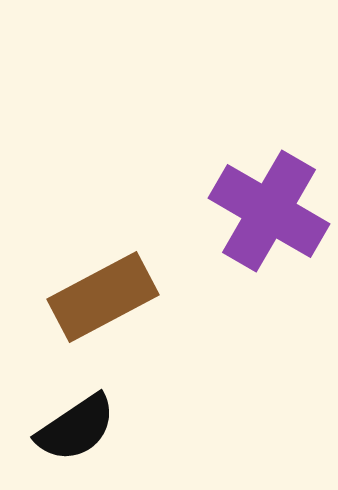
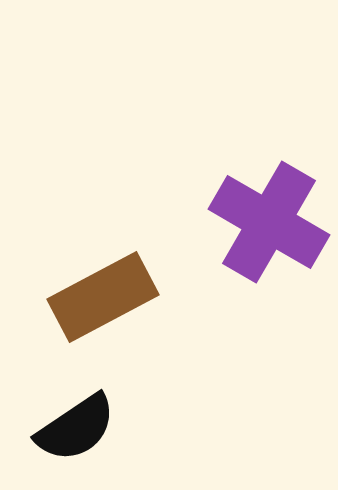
purple cross: moved 11 px down
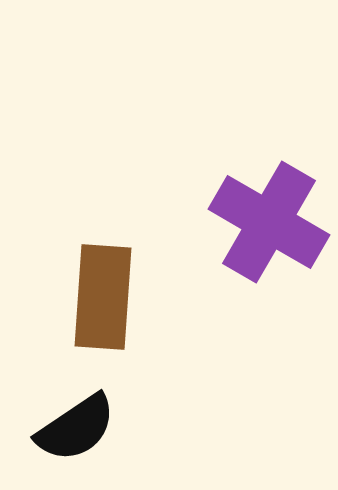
brown rectangle: rotated 58 degrees counterclockwise
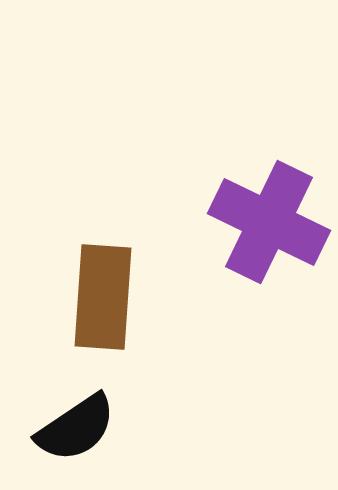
purple cross: rotated 4 degrees counterclockwise
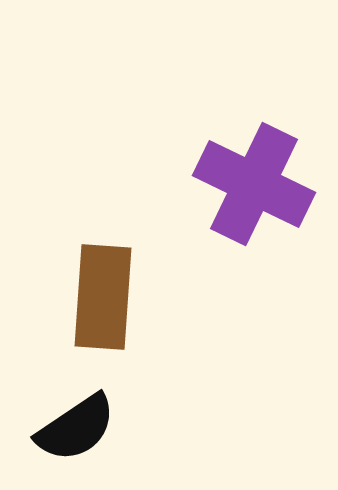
purple cross: moved 15 px left, 38 px up
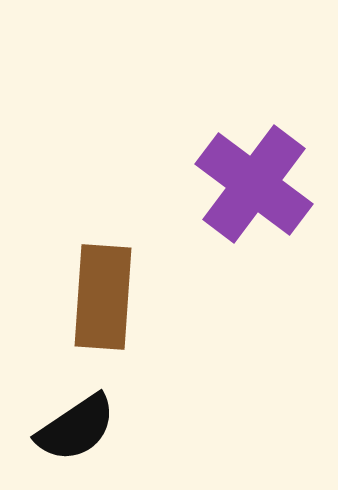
purple cross: rotated 11 degrees clockwise
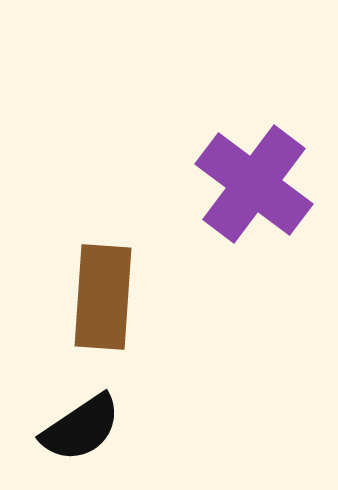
black semicircle: moved 5 px right
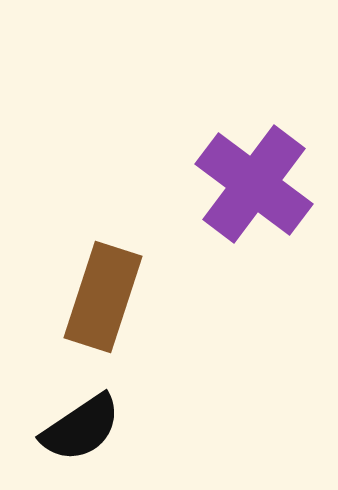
brown rectangle: rotated 14 degrees clockwise
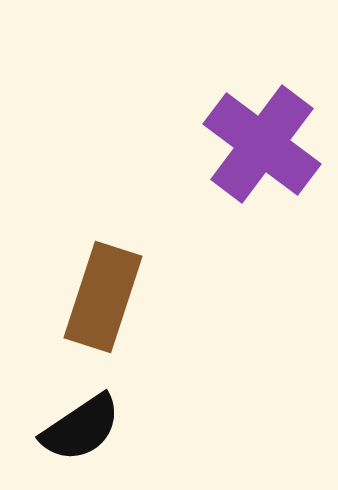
purple cross: moved 8 px right, 40 px up
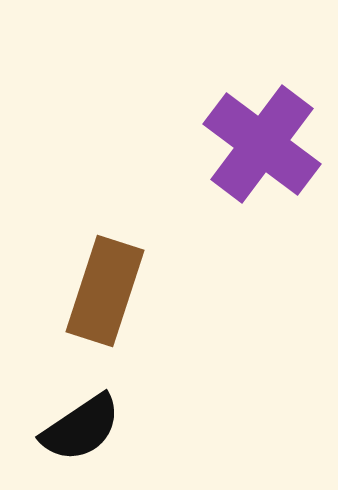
brown rectangle: moved 2 px right, 6 px up
